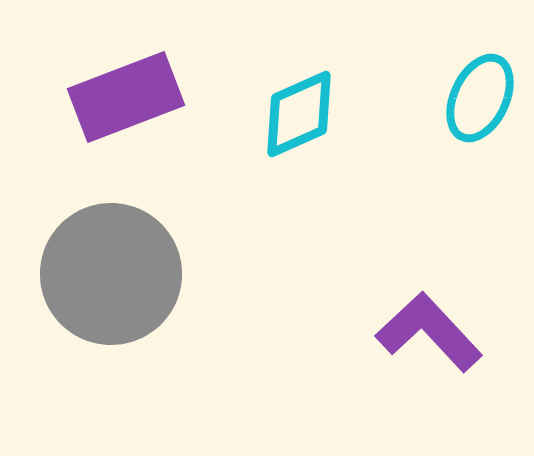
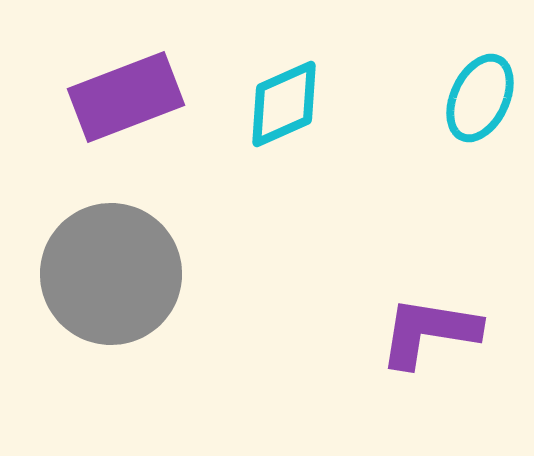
cyan diamond: moved 15 px left, 10 px up
purple L-shape: rotated 38 degrees counterclockwise
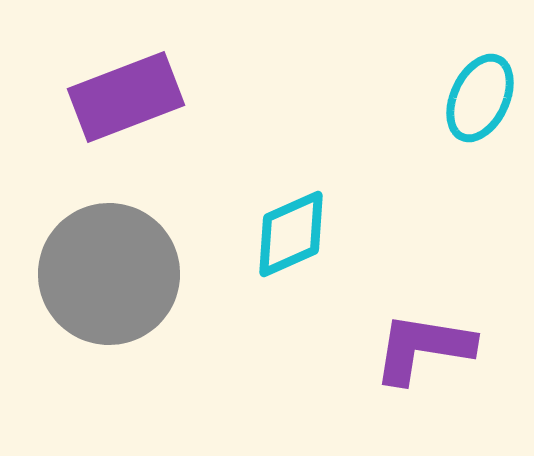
cyan diamond: moved 7 px right, 130 px down
gray circle: moved 2 px left
purple L-shape: moved 6 px left, 16 px down
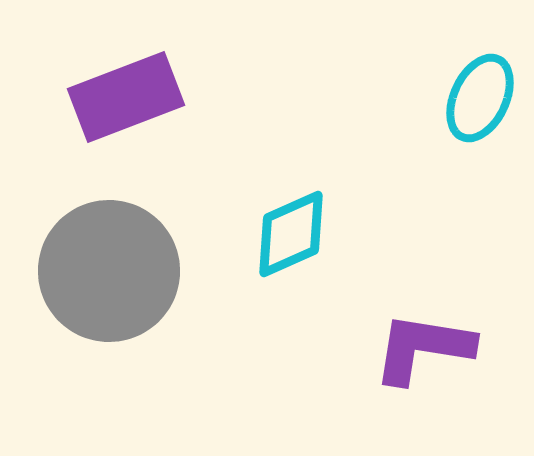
gray circle: moved 3 px up
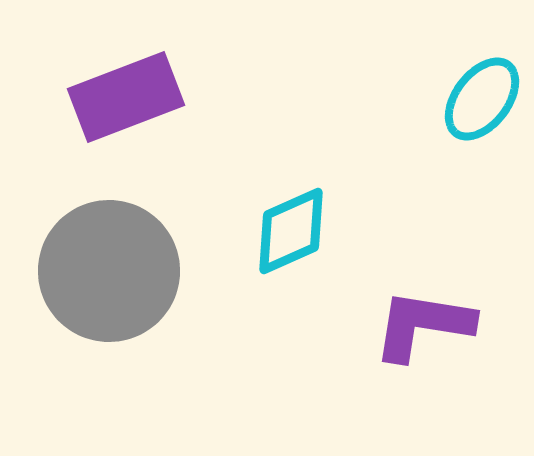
cyan ellipse: moved 2 px right, 1 px down; rotated 12 degrees clockwise
cyan diamond: moved 3 px up
purple L-shape: moved 23 px up
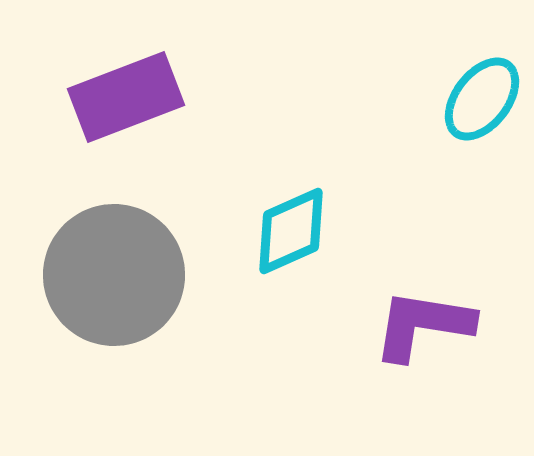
gray circle: moved 5 px right, 4 px down
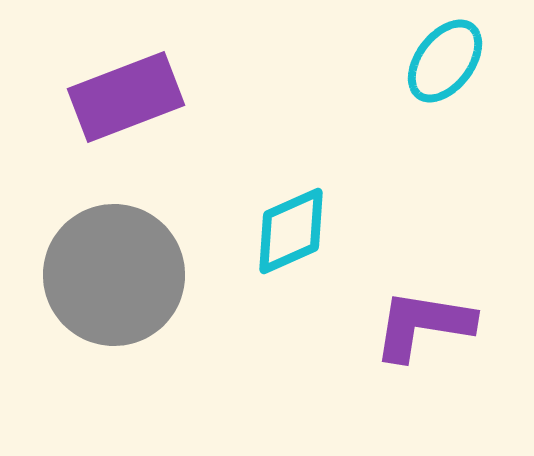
cyan ellipse: moved 37 px left, 38 px up
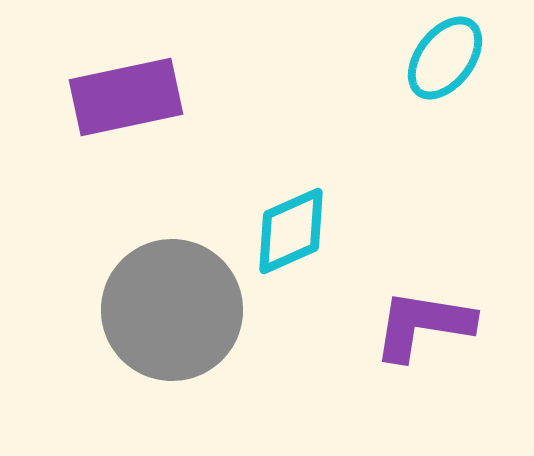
cyan ellipse: moved 3 px up
purple rectangle: rotated 9 degrees clockwise
gray circle: moved 58 px right, 35 px down
